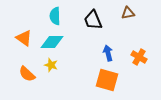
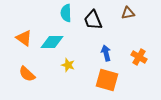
cyan semicircle: moved 11 px right, 3 px up
blue arrow: moved 2 px left
yellow star: moved 17 px right
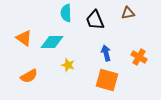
black trapezoid: moved 2 px right
orange semicircle: moved 2 px right, 2 px down; rotated 72 degrees counterclockwise
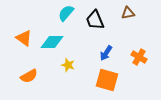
cyan semicircle: rotated 42 degrees clockwise
blue arrow: rotated 133 degrees counterclockwise
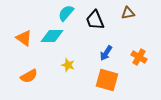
cyan diamond: moved 6 px up
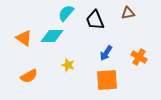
orange square: rotated 20 degrees counterclockwise
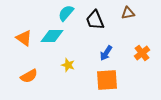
orange cross: moved 3 px right, 4 px up; rotated 21 degrees clockwise
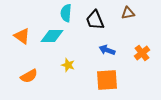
cyan semicircle: rotated 36 degrees counterclockwise
orange triangle: moved 2 px left, 2 px up
blue arrow: moved 1 px right, 3 px up; rotated 77 degrees clockwise
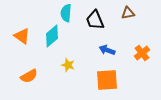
cyan diamond: rotated 40 degrees counterclockwise
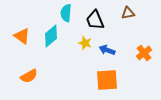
cyan diamond: moved 1 px left
orange cross: moved 2 px right
yellow star: moved 17 px right, 22 px up
